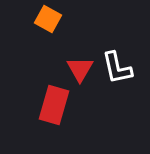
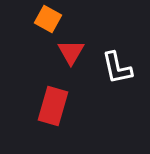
red triangle: moved 9 px left, 17 px up
red rectangle: moved 1 px left, 1 px down
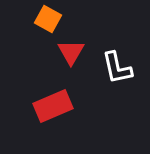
red rectangle: rotated 51 degrees clockwise
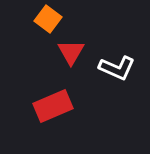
orange square: rotated 8 degrees clockwise
white L-shape: rotated 54 degrees counterclockwise
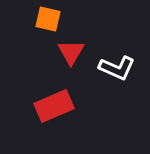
orange square: rotated 24 degrees counterclockwise
red rectangle: moved 1 px right
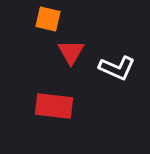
red rectangle: rotated 30 degrees clockwise
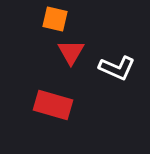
orange square: moved 7 px right
red rectangle: moved 1 px left, 1 px up; rotated 9 degrees clockwise
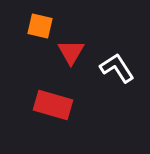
orange square: moved 15 px left, 7 px down
white L-shape: rotated 147 degrees counterclockwise
